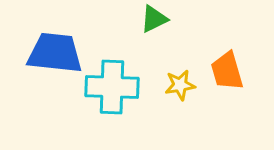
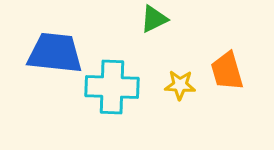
yellow star: rotated 12 degrees clockwise
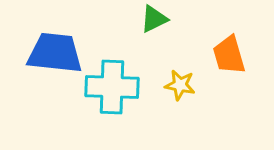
orange trapezoid: moved 2 px right, 16 px up
yellow star: rotated 8 degrees clockwise
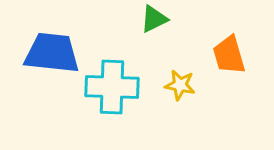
blue trapezoid: moved 3 px left
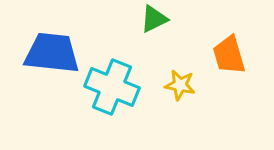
cyan cross: rotated 20 degrees clockwise
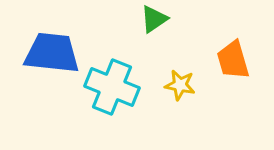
green triangle: rotated 8 degrees counterclockwise
orange trapezoid: moved 4 px right, 5 px down
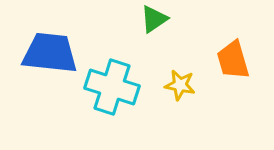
blue trapezoid: moved 2 px left
cyan cross: rotated 4 degrees counterclockwise
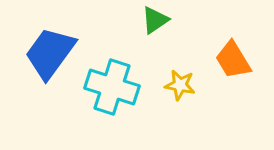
green triangle: moved 1 px right, 1 px down
blue trapezoid: rotated 60 degrees counterclockwise
orange trapezoid: rotated 15 degrees counterclockwise
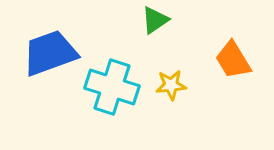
blue trapezoid: rotated 34 degrees clockwise
yellow star: moved 9 px left; rotated 16 degrees counterclockwise
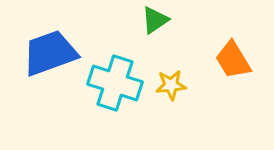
cyan cross: moved 3 px right, 4 px up
